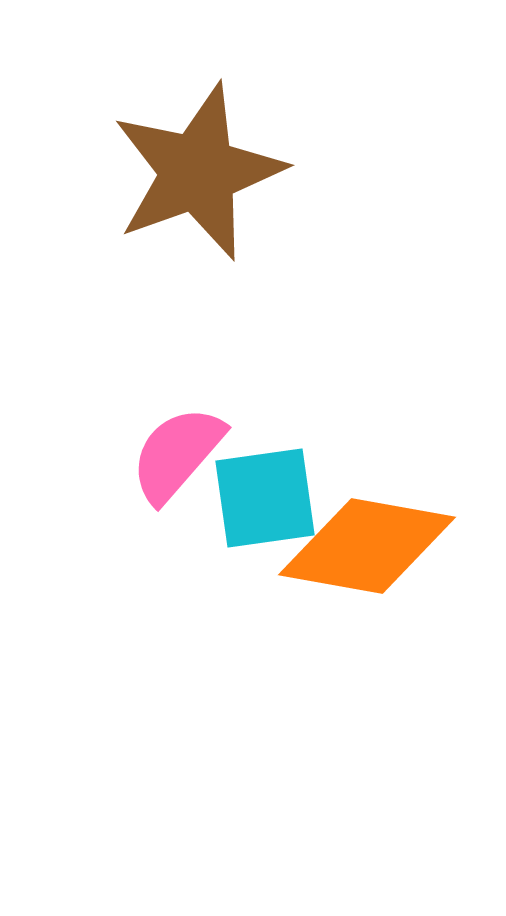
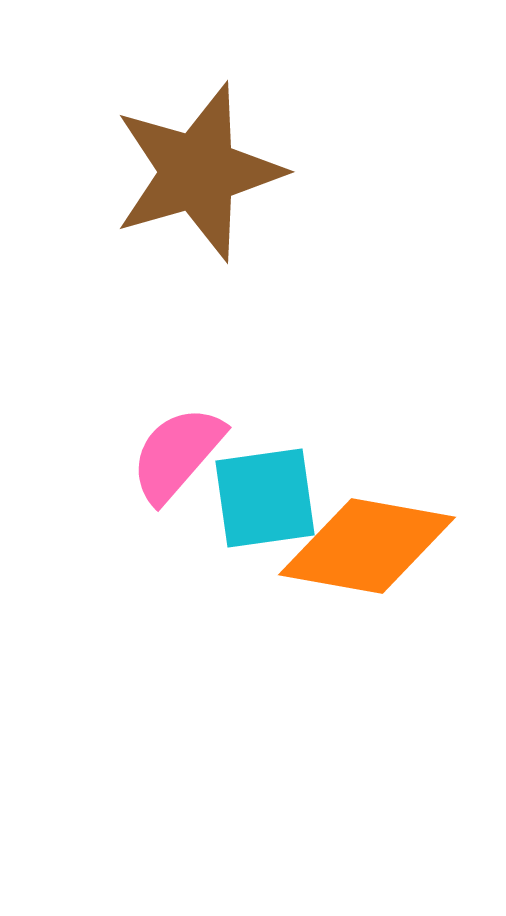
brown star: rotated 4 degrees clockwise
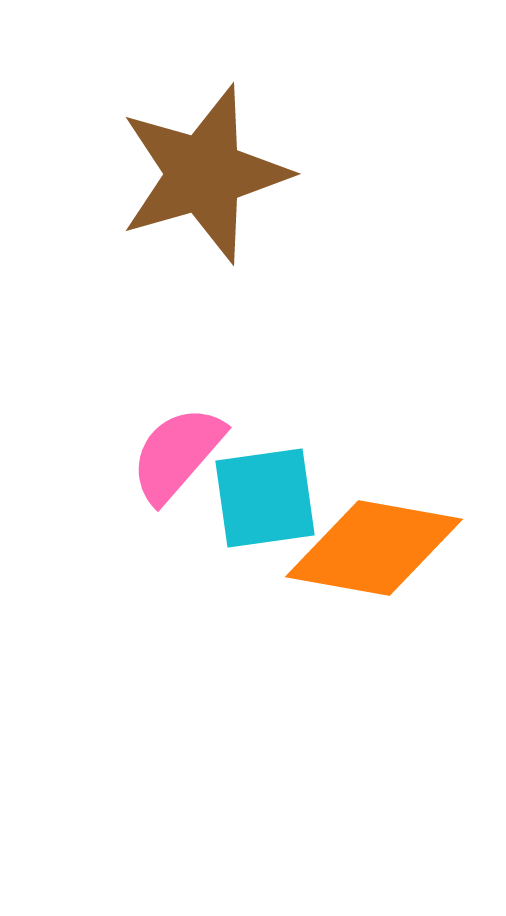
brown star: moved 6 px right, 2 px down
orange diamond: moved 7 px right, 2 px down
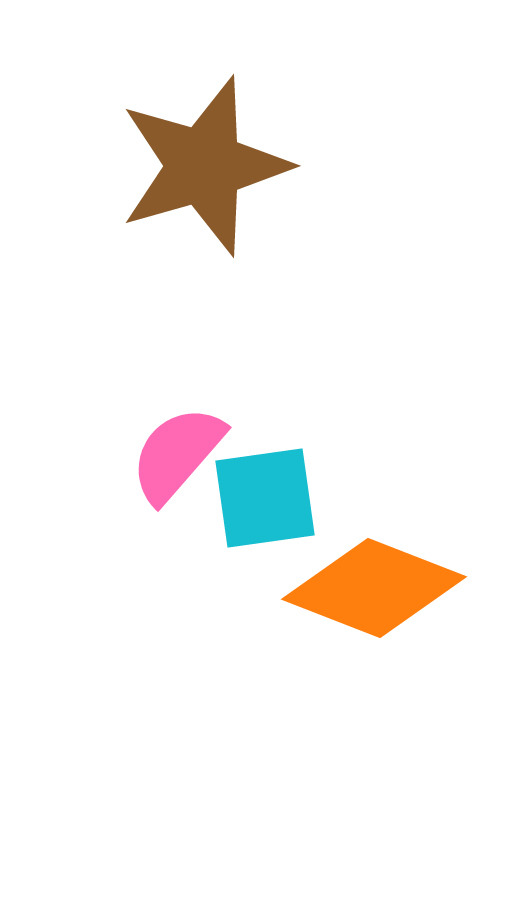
brown star: moved 8 px up
orange diamond: moved 40 px down; rotated 11 degrees clockwise
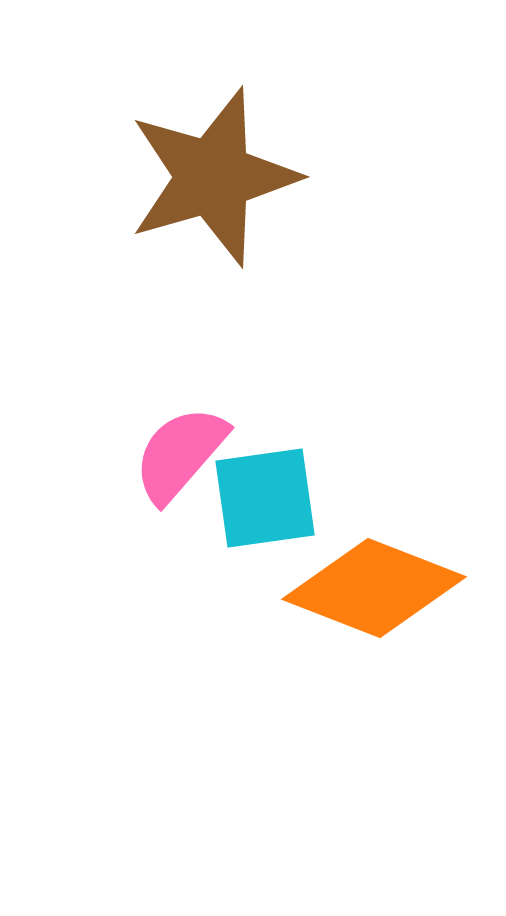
brown star: moved 9 px right, 11 px down
pink semicircle: moved 3 px right
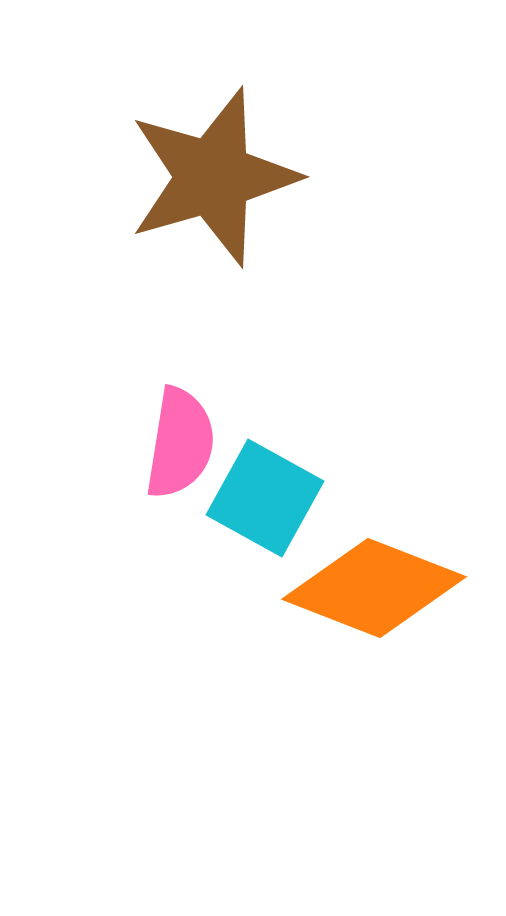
pink semicircle: moved 11 px up; rotated 148 degrees clockwise
cyan square: rotated 37 degrees clockwise
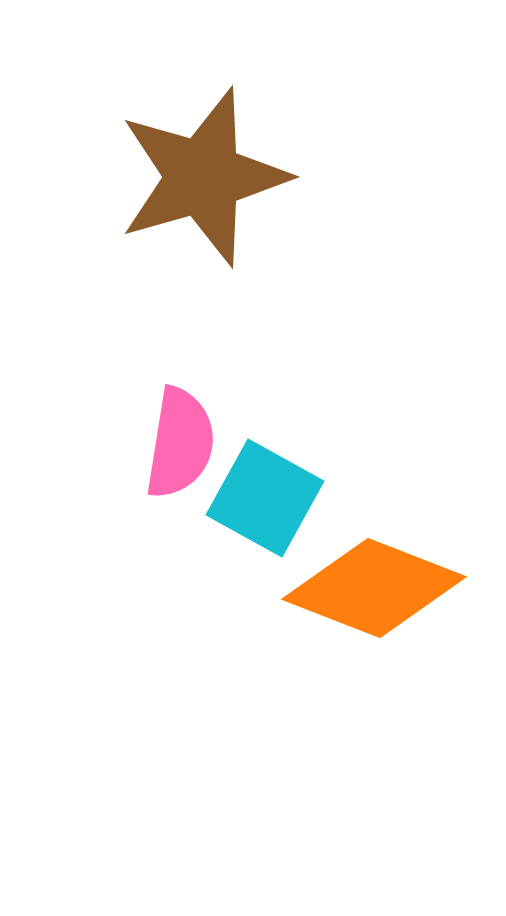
brown star: moved 10 px left
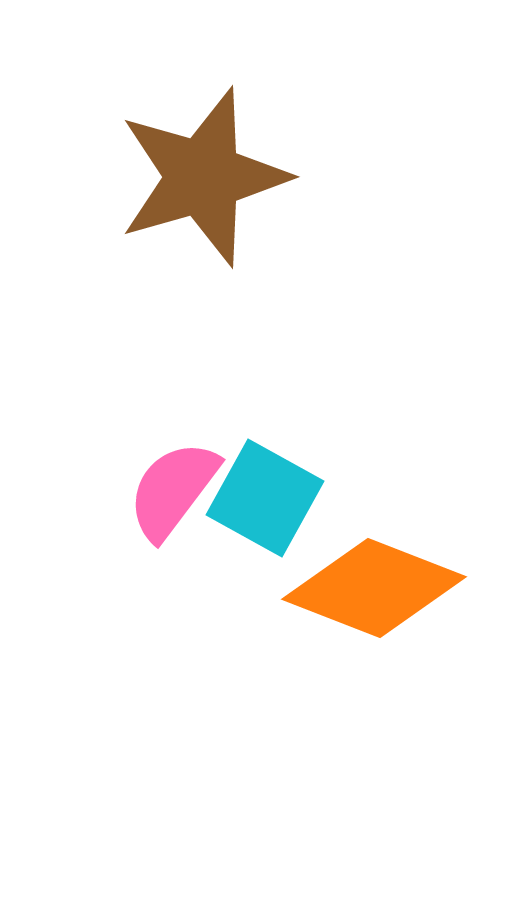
pink semicircle: moved 7 px left, 47 px down; rotated 152 degrees counterclockwise
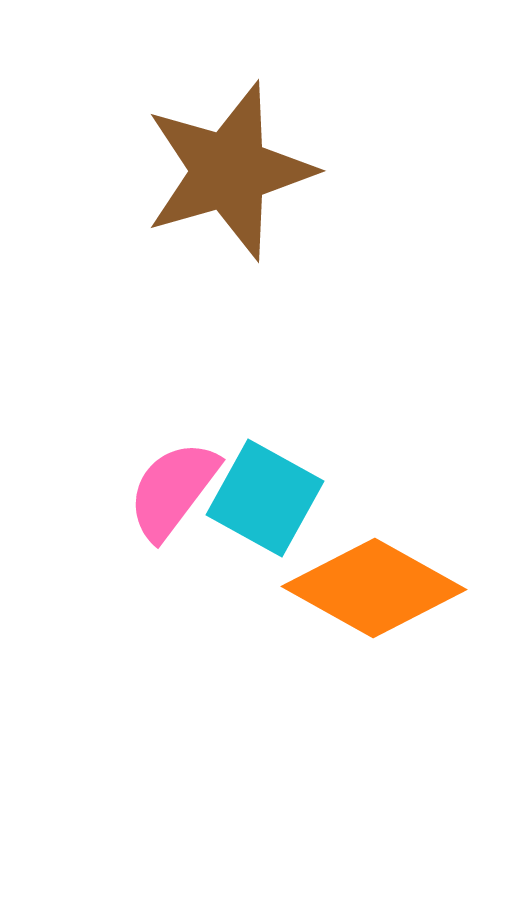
brown star: moved 26 px right, 6 px up
orange diamond: rotated 8 degrees clockwise
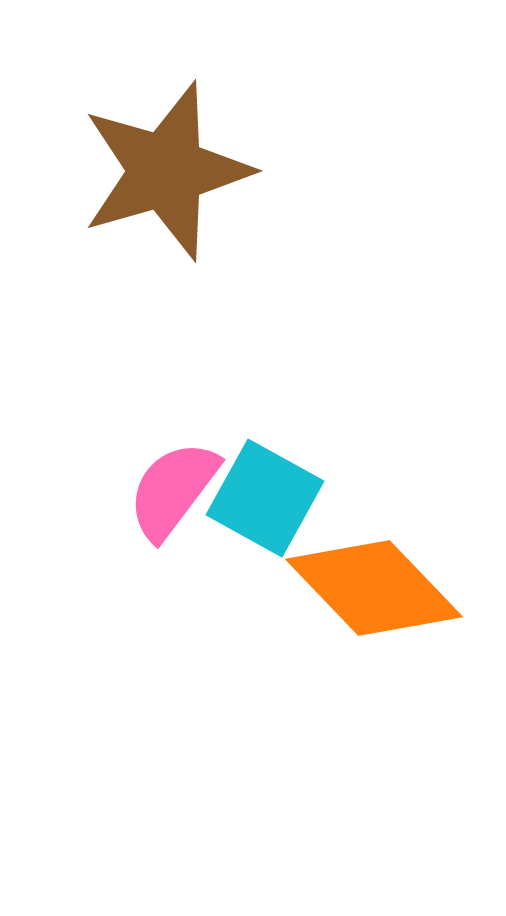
brown star: moved 63 px left
orange diamond: rotated 17 degrees clockwise
